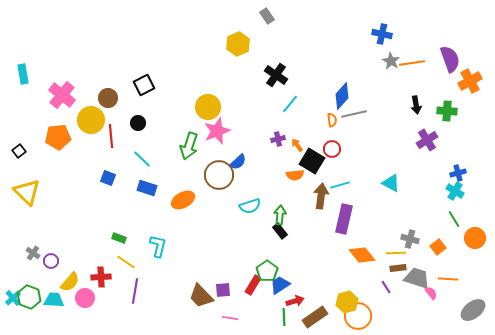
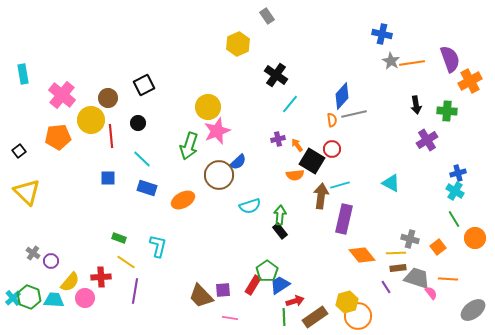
blue square at (108, 178): rotated 21 degrees counterclockwise
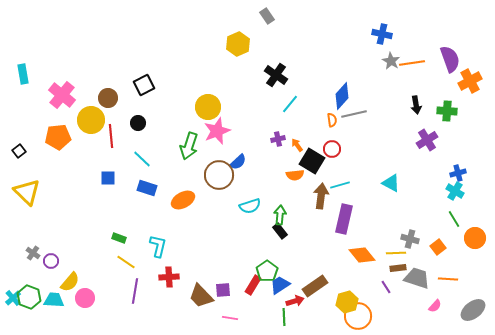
red cross at (101, 277): moved 68 px right
pink semicircle at (431, 293): moved 4 px right, 13 px down; rotated 80 degrees clockwise
brown rectangle at (315, 317): moved 31 px up
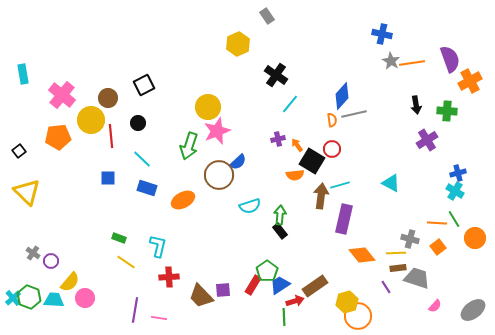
orange line at (448, 279): moved 11 px left, 56 px up
purple line at (135, 291): moved 19 px down
pink line at (230, 318): moved 71 px left
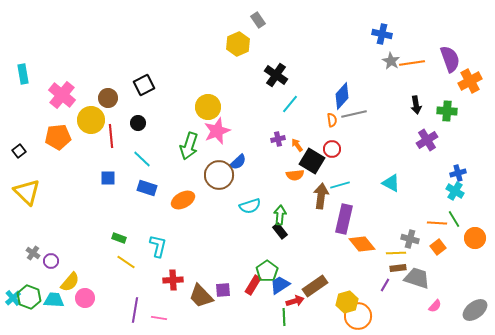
gray rectangle at (267, 16): moved 9 px left, 4 px down
orange diamond at (362, 255): moved 11 px up
red cross at (169, 277): moved 4 px right, 3 px down
purple line at (386, 287): moved 1 px left, 2 px up; rotated 64 degrees clockwise
gray ellipse at (473, 310): moved 2 px right
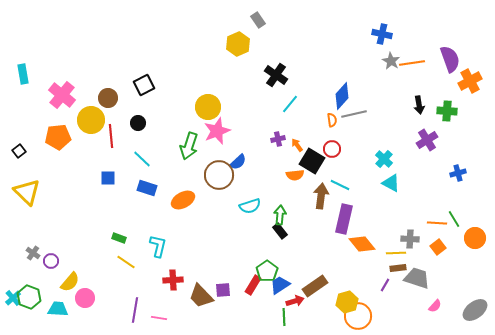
black arrow at (416, 105): moved 3 px right
cyan line at (340, 185): rotated 42 degrees clockwise
cyan cross at (455, 191): moved 71 px left, 32 px up; rotated 12 degrees clockwise
gray cross at (410, 239): rotated 12 degrees counterclockwise
cyan trapezoid at (54, 300): moved 4 px right, 9 px down
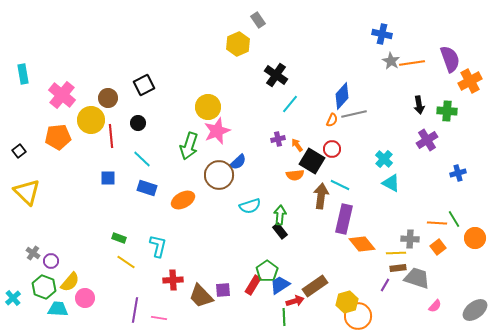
orange semicircle at (332, 120): rotated 32 degrees clockwise
green hexagon at (29, 297): moved 15 px right, 10 px up
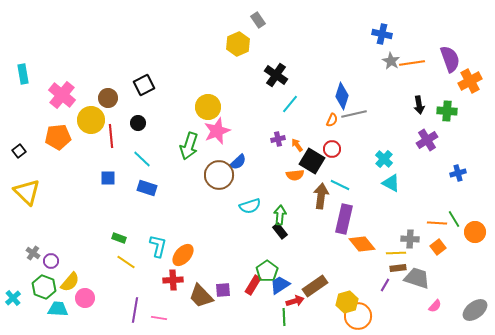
blue diamond at (342, 96): rotated 24 degrees counterclockwise
orange ellipse at (183, 200): moved 55 px down; rotated 20 degrees counterclockwise
orange circle at (475, 238): moved 6 px up
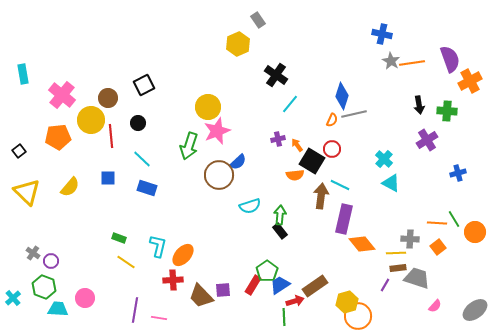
yellow semicircle at (70, 282): moved 95 px up
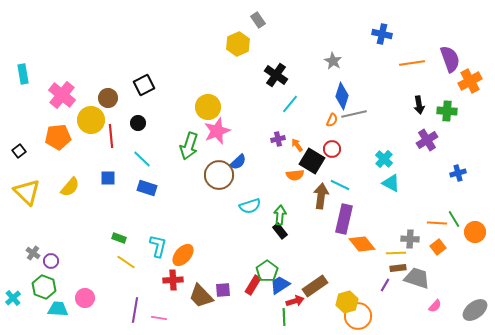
gray star at (391, 61): moved 58 px left
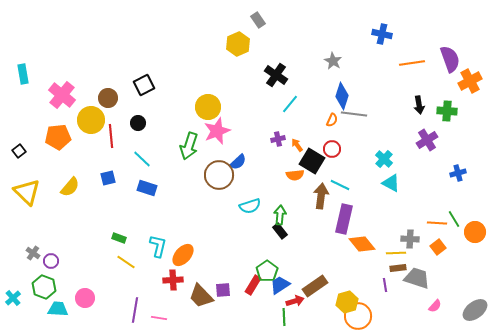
gray line at (354, 114): rotated 20 degrees clockwise
blue square at (108, 178): rotated 14 degrees counterclockwise
purple line at (385, 285): rotated 40 degrees counterclockwise
